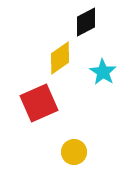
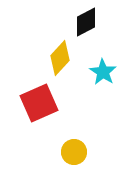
yellow diamond: rotated 12 degrees counterclockwise
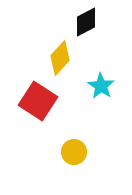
cyan star: moved 2 px left, 14 px down
red square: moved 1 px left, 2 px up; rotated 33 degrees counterclockwise
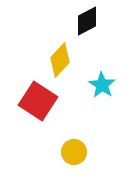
black diamond: moved 1 px right, 1 px up
yellow diamond: moved 2 px down
cyan star: moved 1 px right, 1 px up
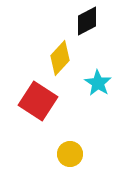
yellow diamond: moved 2 px up
cyan star: moved 4 px left, 2 px up
yellow circle: moved 4 px left, 2 px down
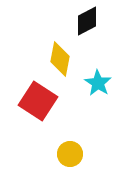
yellow diamond: moved 1 px down; rotated 32 degrees counterclockwise
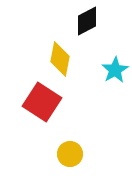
cyan star: moved 17 px right, 13 px up; rotated 8 degrees clockwise
red square: moved 4 px right, 1 px down
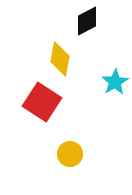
cyan star: moved 12 px down
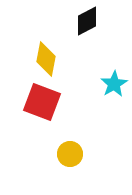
yellow diamond: moved 14 px left
cyan star: moved 1 px left, 2 px down
red square: rotated 12 degrees counterclockwise
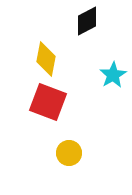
cyan star: moved 1 px left, 9 px up
red square: moved 6 px right
yellow circle: moved 1 px left, 1 px up
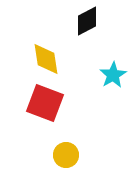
yellow diamond: rotated 20 degrees counterclockwise
red square: moved 3 px left, 1 px down
yellow circle: moved 3 px left, 2 px down
